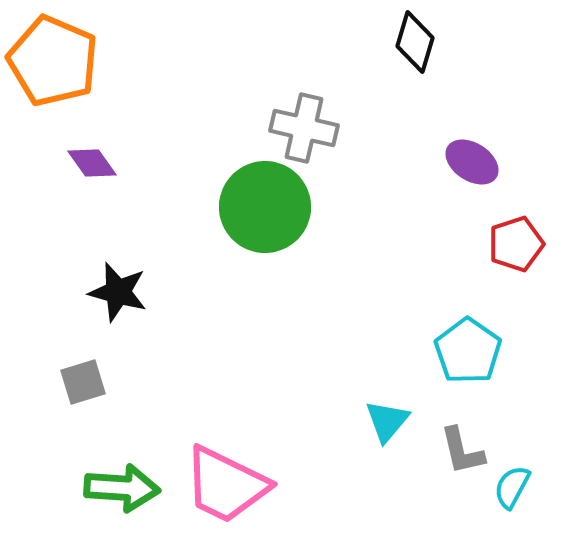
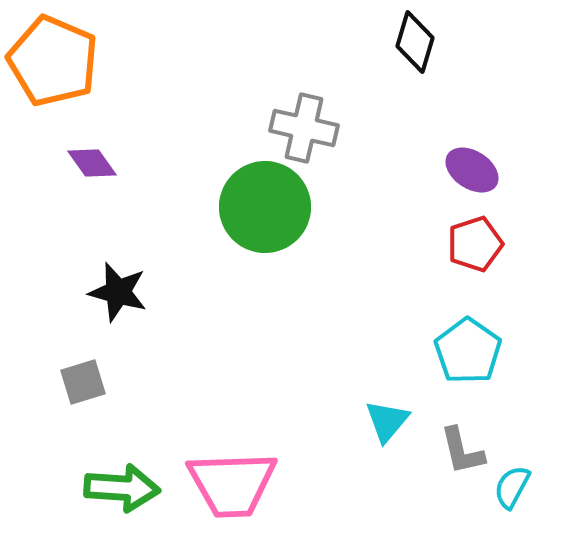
purple ellipse: moved 8 px down
red pentagon: moved 41 px left
pink trapezoid: moved 6 px right, 1 px up; rotated 28 degrees counterclockwise
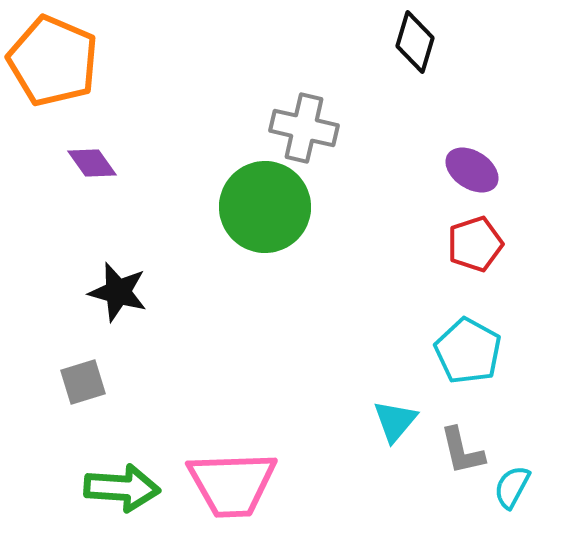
cyan pentagon: rotated 6 degrees counterclockwise
cyan triangle: moved 8 px right
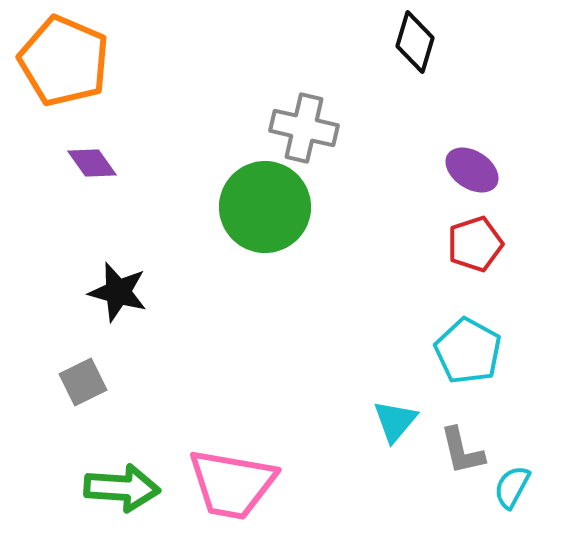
orange pentagon: moved 11 px right
gray square: rotated 9 degrees counterclockwise
pink trapezoid: rotated 12 degrees clockwise
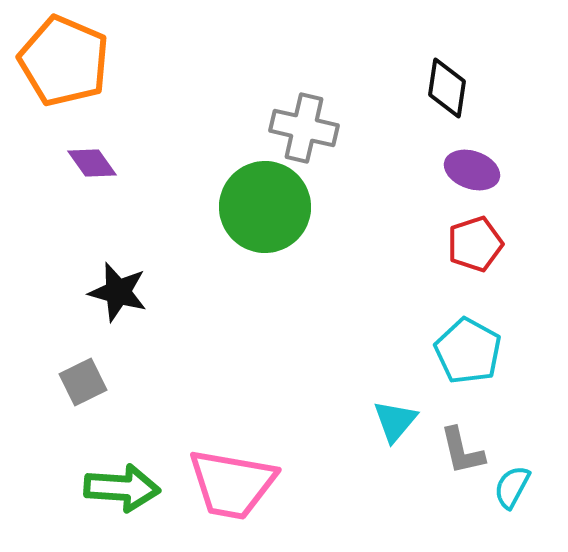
black diamond: moved 32 px right, 46 px down; rotated 8 degrees counterclockwise
purple ellipse: rotated 14 degrees counterclockwise
